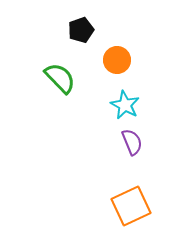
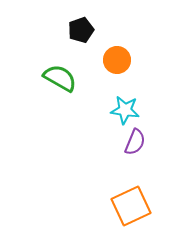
green semicircle: rotated 16 degrees counterclockwise
cyan star: moved 5 px down; rotated 20 degrees counterclockwise
purple semicircle: moved 3 px right; rotated 44 degrees clockwise
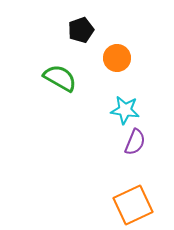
orange circle: moved 2 px up
orange square: moved 2 px right, 1 px up
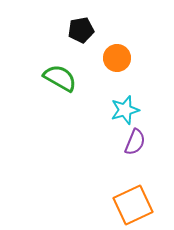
black pentagon: rotated 10 degrees clockwise
cyan star: rotated 24 degrees counterclockwise
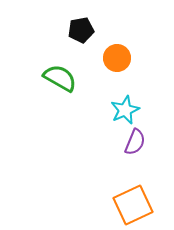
cyan star: rotated 8 degrees counterclockwise
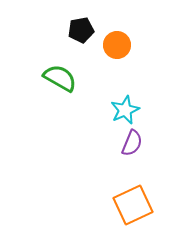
orange circle: moved 13 px up
purple semicircle: moved 3 px left, 1 px down
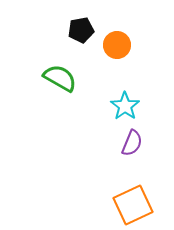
cyan star: moved 4 px up; rotated 12 degrees counterclockwise
